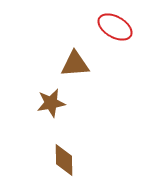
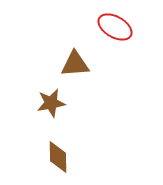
brown diamond: moved 6 px left, 3 px up
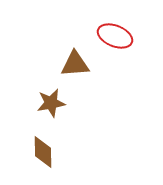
red ellipse: moved 9 px down; rotated 8 degrees counterclockwise
brown diamond: moved 15 px left, 5 px up
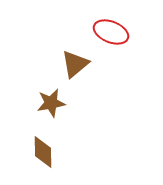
red ellipse: moved 4 px left, 4 px up
brown triangle: rotated 36 degrees counterclockwise
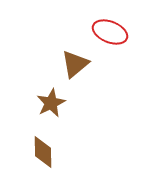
red ellipse: moved 1 px left
brown star: rotated 16 degrees counterclockwise
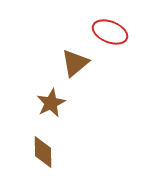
brown triangle: moved 1 px up
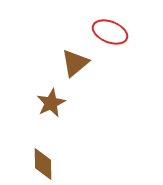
brown diamond: moved 12 px down
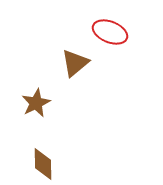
brown star: moved 15 px left
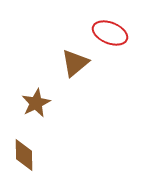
red ellipse: moved 1 px down
brown diamond: moved 19 px left, 9 px up
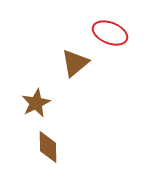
brown diamond: moved 24 px right, 8 px up
